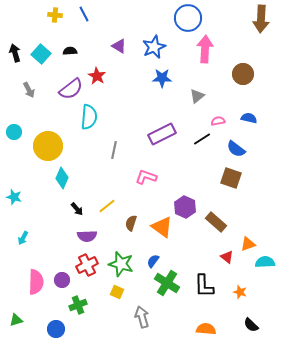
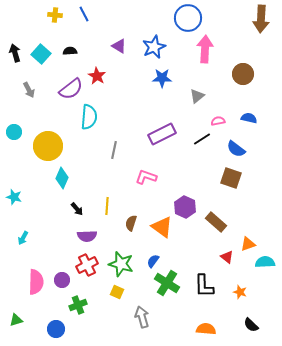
yellow line at (107, 206): rotated 48 degrees counterclockwise
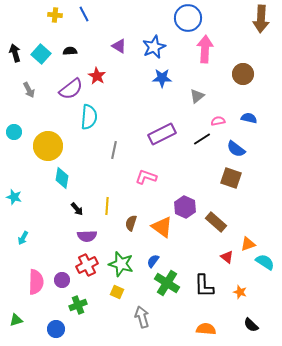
cyan diamond at (62, 178): rotated 15 degrees counterclockwise
cyan semicircle at (265, 262): rotated 36 degrees clockwise
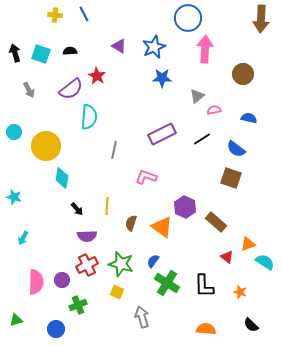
cyan square at (41, 54): rotated 24 degrees counterclockwise
pink semicircle at (218, 121): moved 4 px left, 11 px up
yellow circle at (48, 146): moved 2 px left
